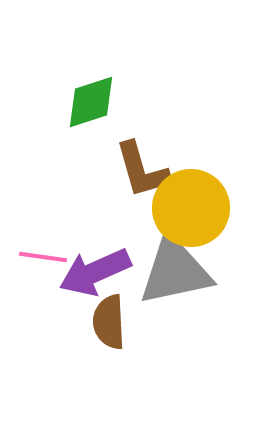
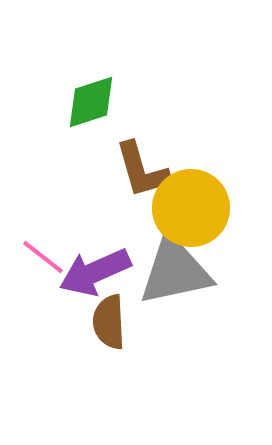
pink line: rotated 30 degrees clockwise
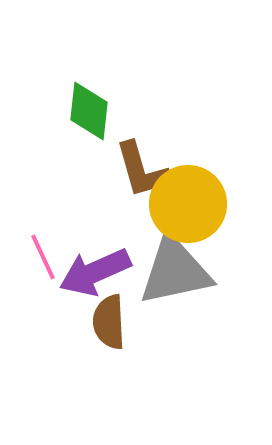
green diamond: moved 2 px left, 9 px down; rotated 66 degrees counterclockwise
yellow circle: moved 3 px left, 4 px up
pink line: rotated 27 degrees clockwise
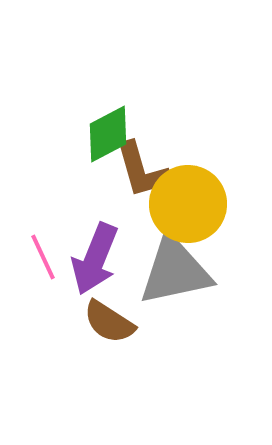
green diamond: moved 19 px right, 23 px down; rotated 56 degrees clockwise
purple arrow: moved 13 px up; rotated 44 degrees counterclockwise
brown semicircle: rotated 54 degrees counterclockwise
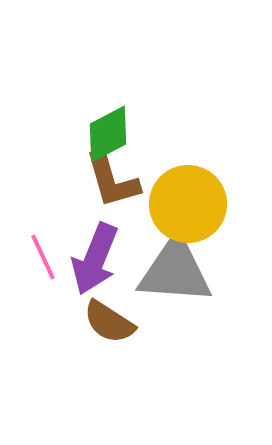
brown L-shape: moved 30 px left, 10 px down
gray triangle: rotated 16 degrees clockwise
